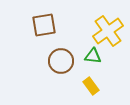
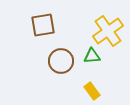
brown square: moved 1 px left
green triangle: moved 1 px left; rotated 12 degrees counterclockwise
yellow rectangle: moved 1 px right, 5 px down
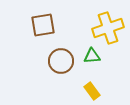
yellow cross: moved 3 px up; rotated 16 degrees clockwise
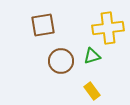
yellow cross: rotated 12 degrees clockwise
green triangle: rotated 12 degrees counterclockwise
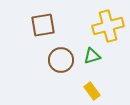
yellow cross: moved 2 px up; rotated 8 degrees counterclockwise
brown circle: moved 1 px up
